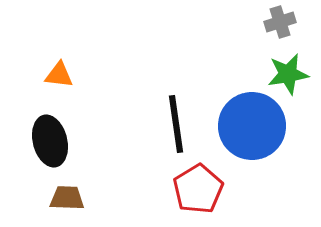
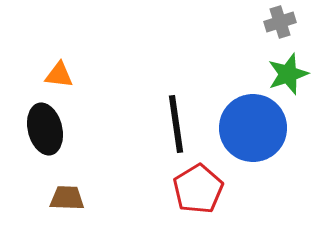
green star: rotated 9 degrees counterclockwise
blue circle: moved 1 px right, 2 px down
black ellipse: moved 5 px left, 12 px up
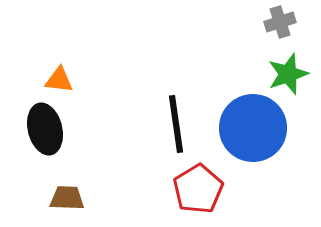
orange triangle: moved 5 px down
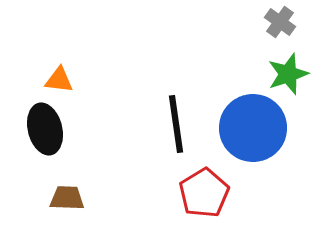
gray cross: rotated 36 degrees counterclockwise
red pentagon: moved 6 px right, 4 px down
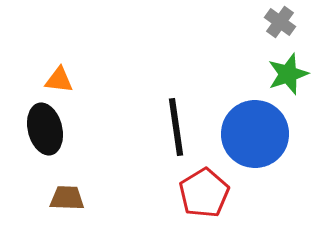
black line: moved 3 px down
blue circle: moved 2 px right, 6 px down
